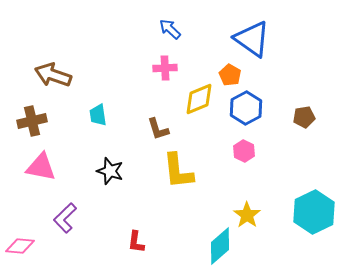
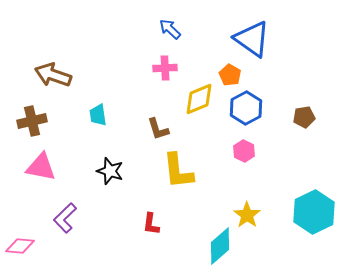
red L-shape: moved 15 px right, 18 px up
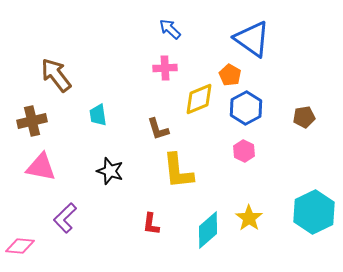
brown arrow: moved 3 px right; rotated 33 degrees clockwise
yellow star: moved 2 px right, 3 px down
cyan diamond: moved 12 px left, 16 px up
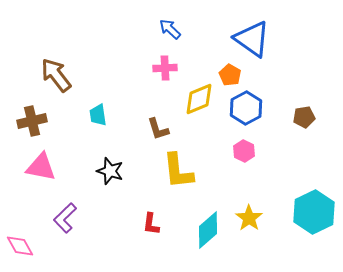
pink diamond: rotated 56 degrees clockwise
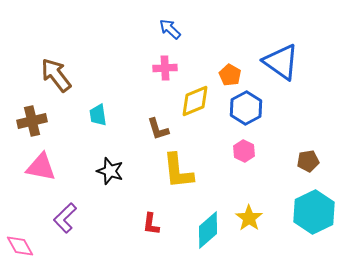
blue triangle: moved 29 px right, 23 px down
yellow diamond: moved 4 px left, 2 px down
brown pentagon: moved 4 px right, 44 px down
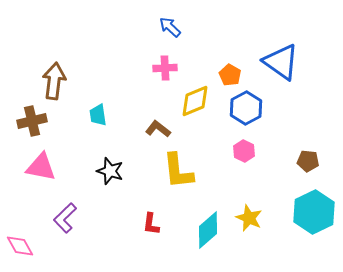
blue arrow: moved 2 px up
brown arrow: moved 2 px left, 6 px down; rotated 45 degrees clockwise
brown L-shape: rotated 145 degrees clockwise
brown pentagon: rotated 15 degrees clockwise
yellow star: rotated 12 degrees counterclockwise
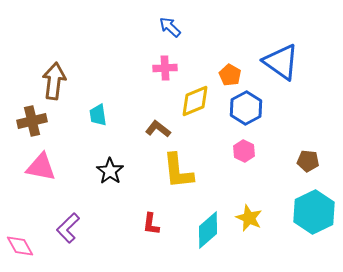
black star: rotated 16 degrees clockwise
purple L-shape: moved 3 px right, 10 px down
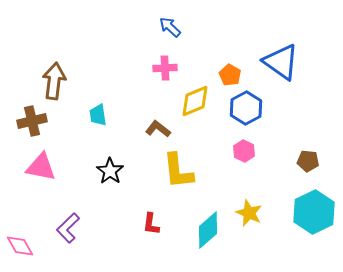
yellow star: moved 5 px up
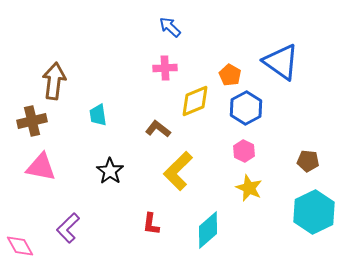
yellow L-shape: rotated 51 degrees clockwise
yellow star: moved 25 px up
